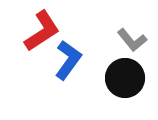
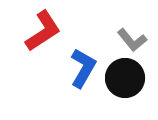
red L-shape: moved 1 px right
blue L-shape: moved 15 px right, 8 px down; rotated 6 degrees counterclockwise
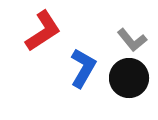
black circle: moved 4 px right
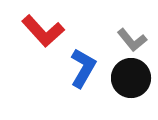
red L-shape: rotated 81 degrees clockwise
black circle: moved 2 px right
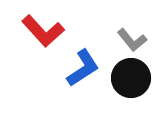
blue L-shape: rotated 27 degrees clockwise
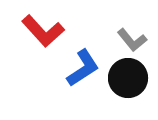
black circle: moved 3 px left
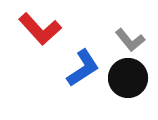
red L-shape: moved 3 px left, 2 px up
gray L-shape: moved 2 px left
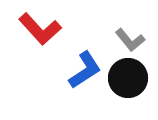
blue L-shape: moved 2 px right, 2 px down
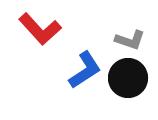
gray L-shape: rotated 32 degrees counterclockwise
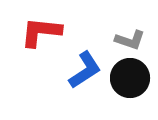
red L-shape: moved 1 px right, 3 px down; rotated 138 degrees clockwise
black circle: moved 2 px right
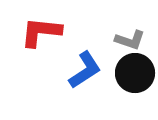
black circle: moved 5 px right, 5 px up
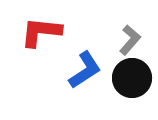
gray L-shape: rotated 68 degrees counterclockwise
black circle: moved 3 px left, 5 px down
